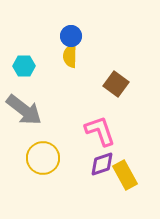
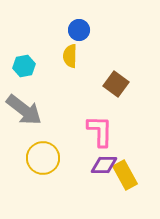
blue circle: moved 8 px right, 6 px up
cyan hexagon: rotated 10 degrees counterclockwise
pink L-shape: rotated 20 degrees clockwise
purple diamond: moved 2 px right, 1 px down; rotated 20 degrees clockwise
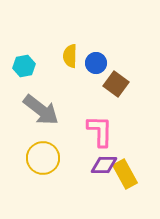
blue circle: moved 17 px right, 33 px down
gray arrow: moved 17 px right
yellow rectangle: moved 1 px up
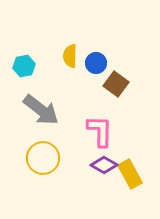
purple diamond: rotated 28 degrees clockwise
yellow rectangle: moved 5 px right
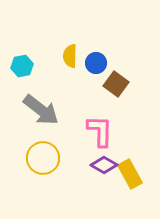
cyan hexagon: moved 2 px left
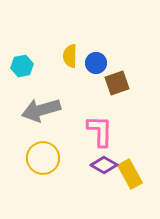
brown square: moved 1 px right, 1 px up; rotated 35 degrees clockwise
gray arrow: rotated 126 degrees clockwise
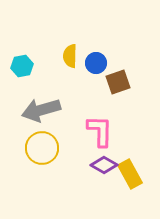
brown square: moved 1 px right, 1 px up
yellow circle: moved 1 px left, 10 px up
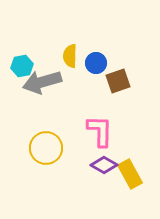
brown square: moved 1 px up
gray arrow: moved 1 px right, 28 px up
yellow circle: moved 4 px right
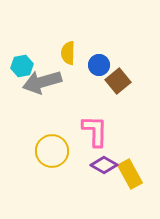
yellow semicircle: moved 2 px left, 3 px up
blue circle: moved 3 px right, 2 px down
brown square: rotated 20 degrees counterclockwise
pink L-shape: moved 5 px left
yellow circle: moved 6 px right, 3 px down
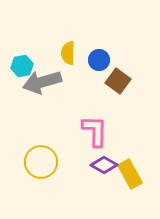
blue circle: moved 5 px up
brown square: rotated 15 degrees counterclockwise
yellow circle: moved 11 px left, 11 px down
